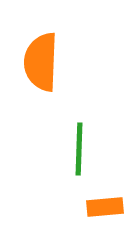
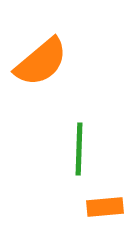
orange semicircle: rotated 132 degrees counterclockwise
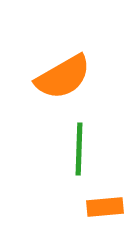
orange semicircle: moved 22 px right, 15 px down; rotated 10 degrees clockwise
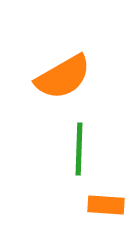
orange rectangle: moved 1 px right, 2 px up; rotated 9 degrees clockwise
